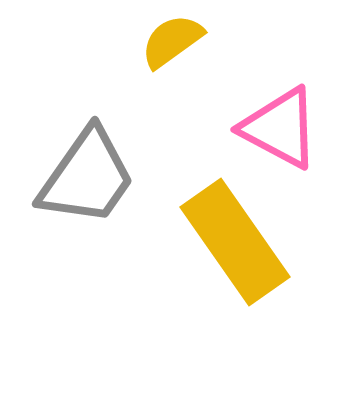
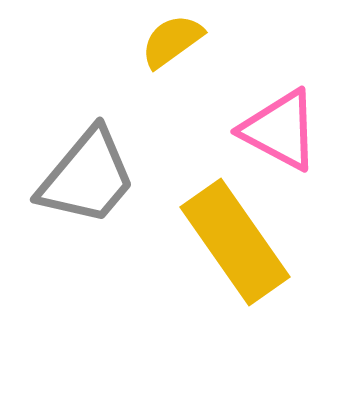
pink triangle: moved 2 px down
gray trapezoid: rotated 5 degrees clockwise
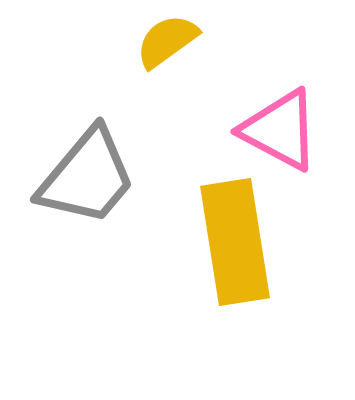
yellow semicircle: moved 5 px left
yellow rectangle: rotated 26 degrees clockwise
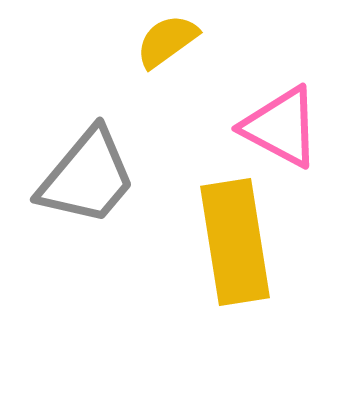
pink triangle: moved 1 px right, 3 px up
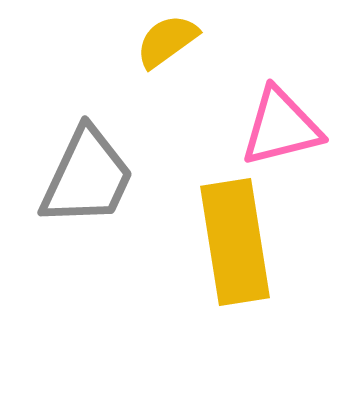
pink triangle: rotated 42 degrees counterclockwise
gray trapezoid: rotated 15 degrees counterclockwise
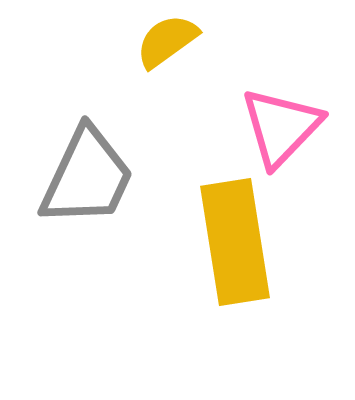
pink triangle: rotated 32 degrees counterclockwise
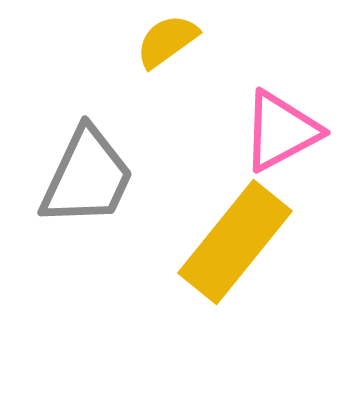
pink triangle: moved 4 px down; rotated 18 degrees clockwise
yellow rectangle: rotated 48 degrees clockwise
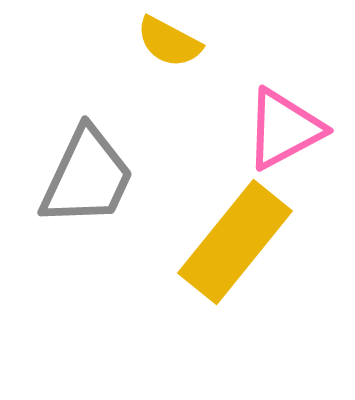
yellow semicircle: moved 2 px right, 1 px down; rotated 116 degrees counterclockwise
pink triangle: moved 3 px right, 2 px up
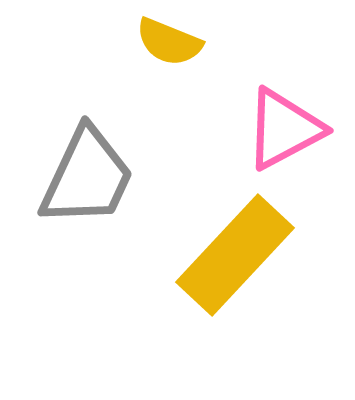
yellow semicircle: rotated 6 degrees counterclockwise
yellow rectangle: moved 13 px down; rotated 4 degrees clockwise
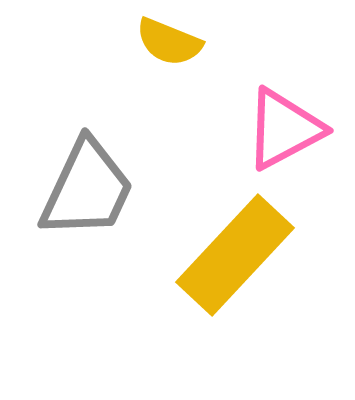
gray trapezoid: moved 12 px down
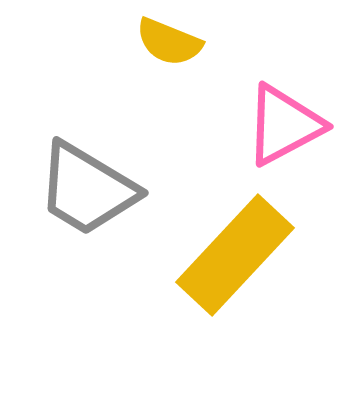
pink triangle: moved 4 px up
gray trapezoid: rotated 96 degrees clockwise
